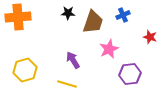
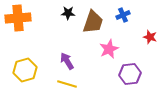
orange cross: moved 1 px down
purple arrow: moved 6 px left, 1 px down
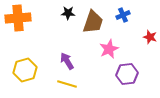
purple hexagon: moved 3 px left
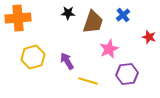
blue cross: rotated 16 degrees counterclockwise
red star: moved 1 px left
yellow hexagon: moved 8 px right, 13 px up
yellow line: moved 21 px right, 3 px up
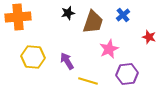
black star: rotated 16 degrees counterclockwise
orange cross: moved 1 px up
yellow hexagon: rotated 20 degrees clockwise
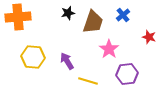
pink star: rotated 12 degrees counterclockwise
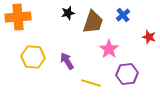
yellow line: moved 3 px right, 2 px down
